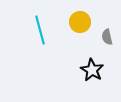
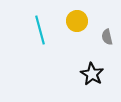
yellow circle: moved 3 px left, 1 px up
black star: moved 4 px down
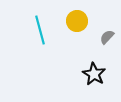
gray semicircle: rotated 56 degrees clockwise
black star: moved 2 px right
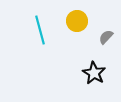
gray semicircle: moved 1 px left
black star: moved 1 px up
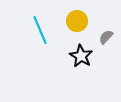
cyan line: rotated 8 degrees counterclockwise
black star: moved 13 px left, 17 px up
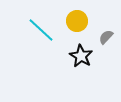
cyan line: moved 1 px right; rotated 24 degrees counterclockwise
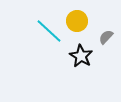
cyan line: moved 8 px right, 1 px down
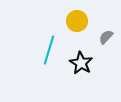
cyan line: moved 19 px down; rotated 64 degrees clockwise
black star: moved 7 px down
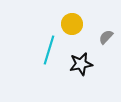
yellow circle: moved 5 px left, 3 px down
black star: moved 1 px down; rotated 30 degrees clockwise
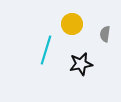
gray semicircle: moved 1 px left, 3 px up; rotated 35 degrees counterclockwise
cyan line: moved 3 px left
